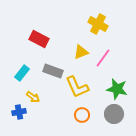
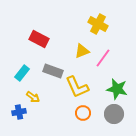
yellow triangle: moved 1 px right, 1 px up
orange circle: moved 1 px right, 2 px up
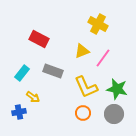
yellow L-shape: moved 9 px right
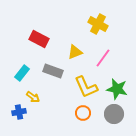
yellow triangle: moved 7 px left, 1 px down
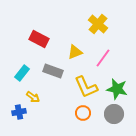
yellow cross: rotated 12 degrees clockwise
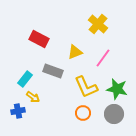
cyan rectangle: moved 3 px right, 6 px down
blue cross: moved 1 px left, 1 px up
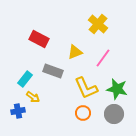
yellow L-shape: moved 1 px down
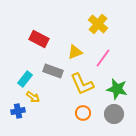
yellow L-shape: moved 4 px left, 4 px up
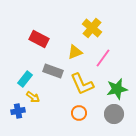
yellow cross: moved 6 px left, 4 px down
green star: rotated 25 degrees counterclockwise
orange circle: moved 4 px left
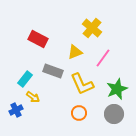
red rectangle: moved 1 px left
green star: rotated 10 degrees counterclockwise
blue cross: moved 2 px left, 1 px up; rotated 16 degrees counterclockwise
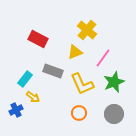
yellow cross: moved 5 px left, 2 px down
green star: moved 3 px left, 7 px up
